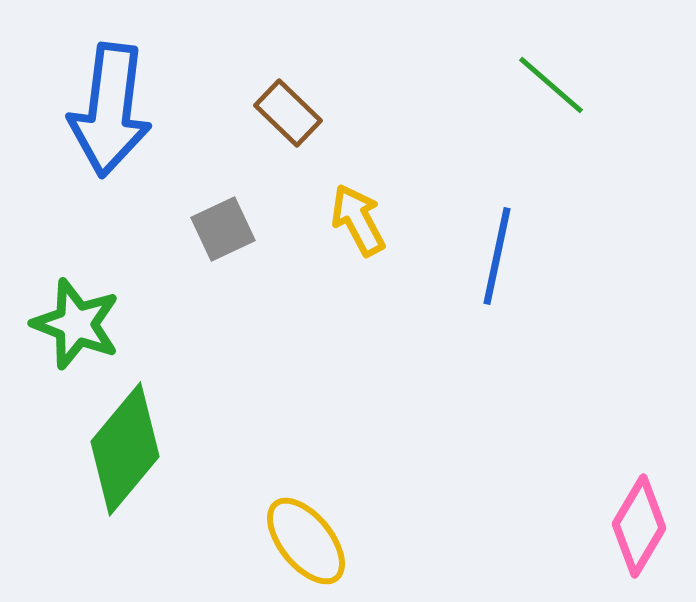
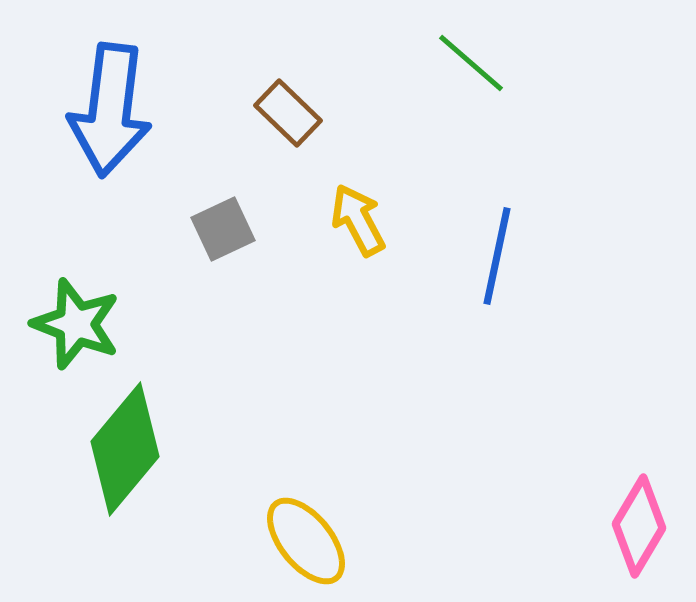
green line: moved 80 px left, 22 px up
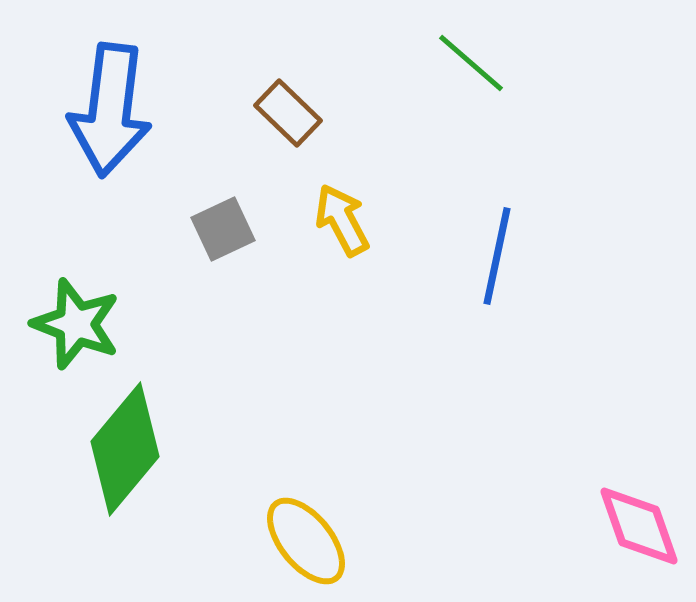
yellow arrow: moved 16 px left
pink diamond: rotated 50 degrees counterclockwise
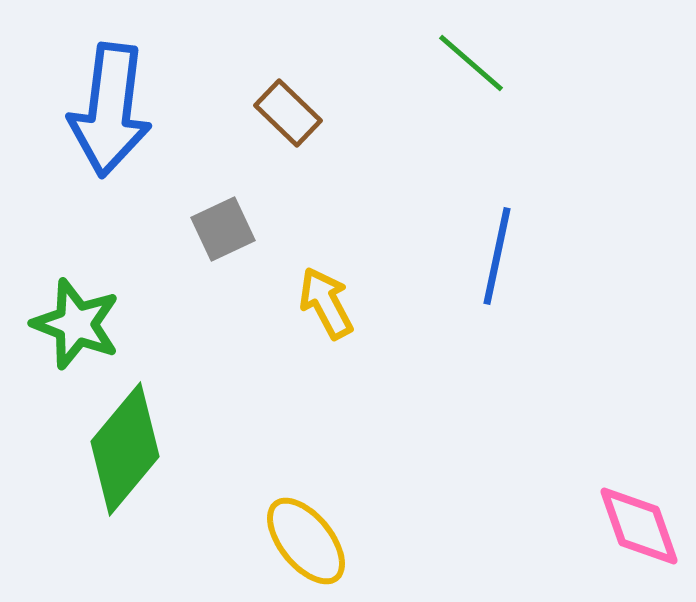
yellow arrow: moved 16 px left, 83 px down
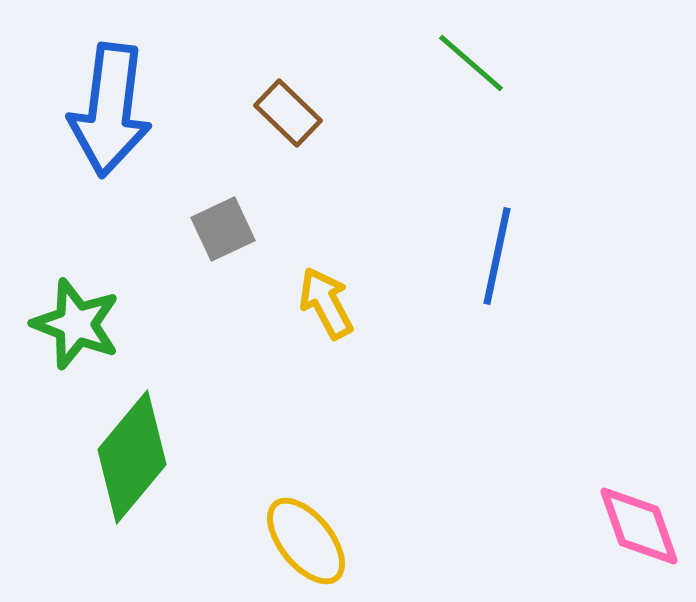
green diamond: moved 7 px right, 8 px down
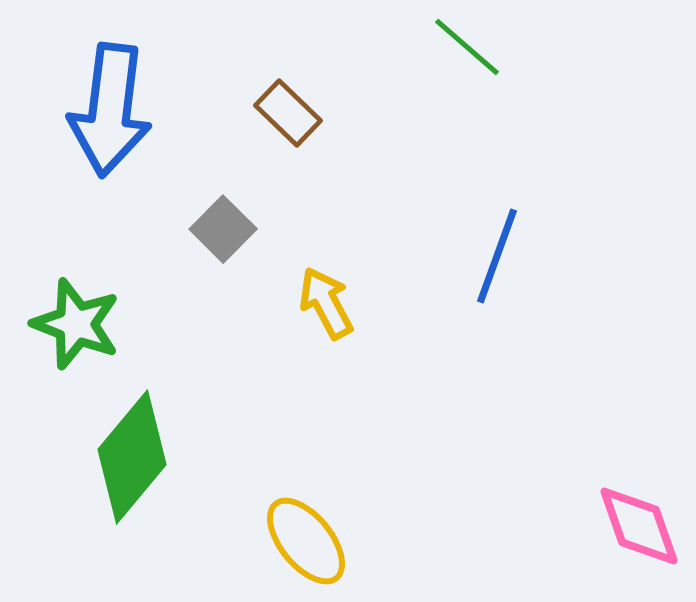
green line: moved 4 px left, 16 px up
gray square: rotated 20 degrees counterclockwise
blue line: rotated 8 degrees clockwise
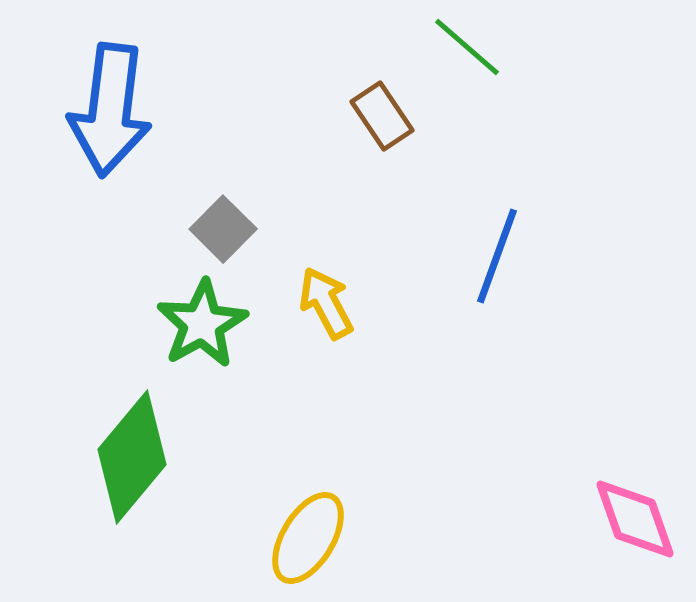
brown rectangle: moved 94 px right, 3 px down; rotated 12 degrees clockwise
green star: moved 126 px right; rotated 22 degrees clockwise
pink diamond: moved 4 px left, 7 px up
yellow ellipse: moved 2 px right, 3 px up; rotated 70 degrees clockwise
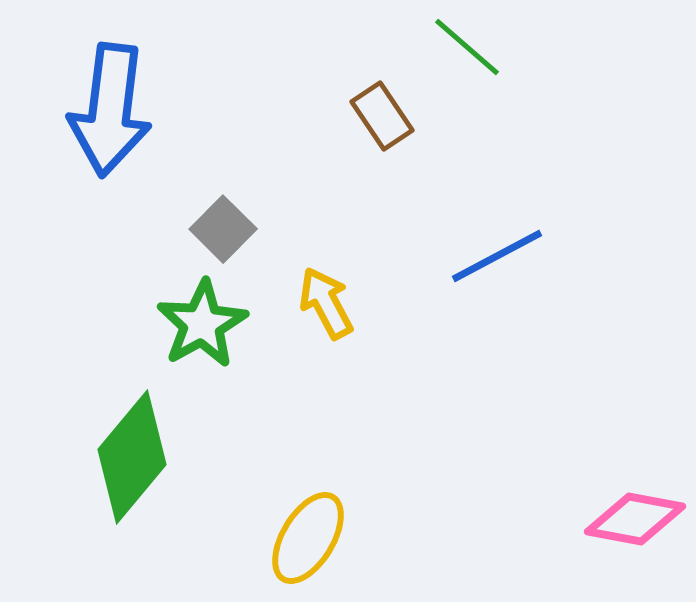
blue line: rotated 42 degrees clockwise
pink diamond: rotated 60 degrees counterclockwise
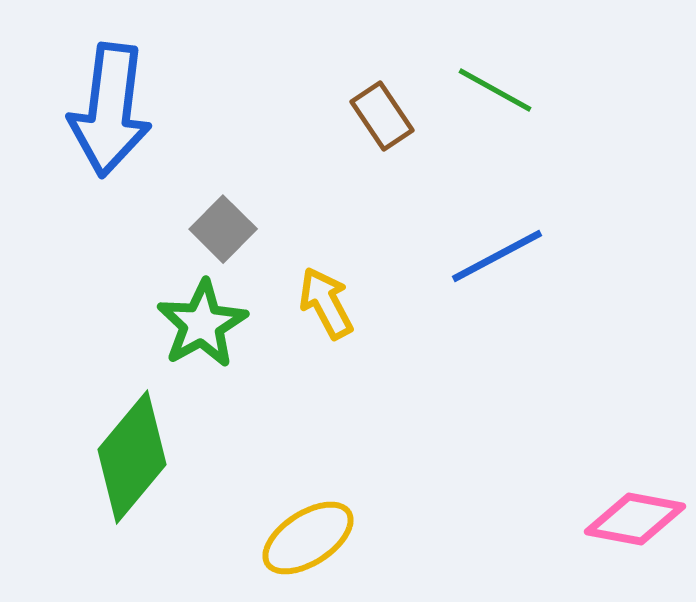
green line: moved 28 px right, 43 px down; rotated 12 degrees counterclockwise
yellow ellipse: rotated 26 degrees clockwise
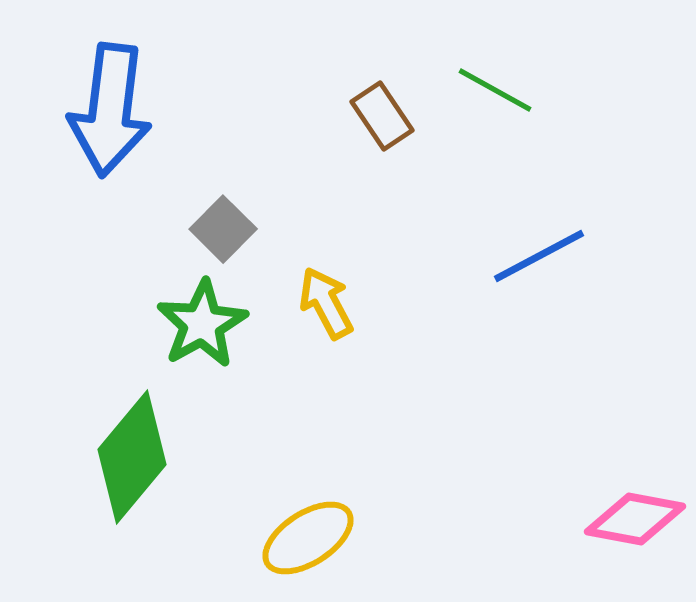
blue line: moved 42 px right
